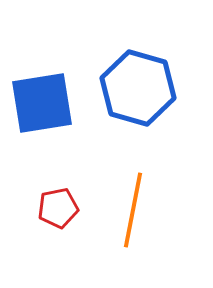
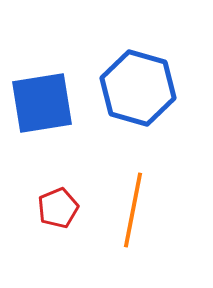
red pentagon: rotated 12 degrees counterclockwise
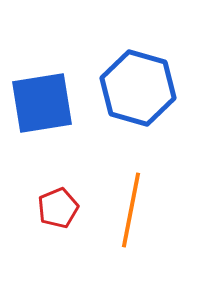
orange line: moved 2 px left
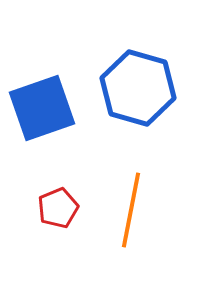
blue square: moved 5 px down; rotated 10 degrees counterclockwise
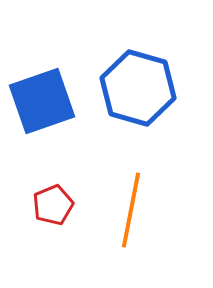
blue square: moved 7 px up
red pentagon: moved 5 px left, 3 px up
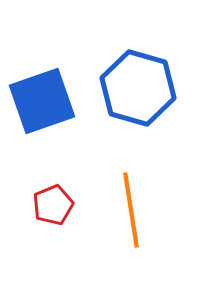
orange line: rotated 20 degrees counterclockwise
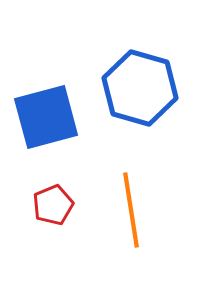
blue hexagon: moved 2 px right
blue square: moved 4 px right, 16 px down; rotated 4 degrees clockwise
